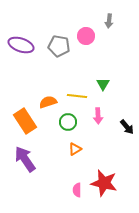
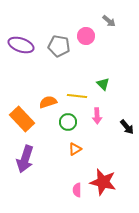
gray arrow: rotated 56 degrees counterclockwise
green triangle: rotated 16 degrees counterclockwise
pink arrow: moved 1 px left
orange rectangle: moved 3 px left, 2 px up; rotated 10 degrees counterclockwise
purple arrow: rotated 128 degrees counterclockwise
red star: moved 1 px left, 1 px up
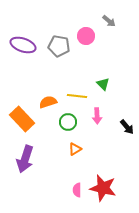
purple ellipse: moved 2 px right
red star: moved 6 px down
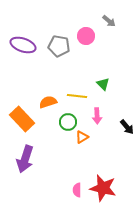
orange triangle: moved 7 px right, 12 px up
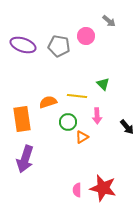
orange rectangle: rotated 35 degrees clockwise
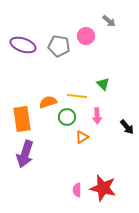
green circle: moved 1 px left, 5 px up
purple arrow: moved 5 px up
